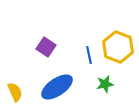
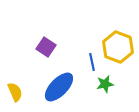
blue line: moved 3 px right, 7 px down
blue ellipse: moved 2 px right; rotated 12 degrees counterclockwise
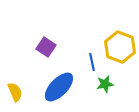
yellow hexagon: moved 2 px right
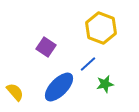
yellow hexagon: moved 19 px left, 19 px up
blue line: moved 4 px left, 2 px down; rotated 60 degrees clockwise
yellow semicircle: rotated 18 degrees counterclockwise
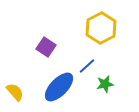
yellow hexagon: rotated 12 degrees clockwise
blue line: moved 1 px left, 2 px down
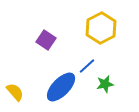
purple square: moved 7 px up
blue ellipse: moved 2 px right
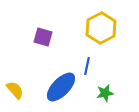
purple square: moved 3 px left, 3 px up; rotated 18 degrees counterclockwise
blue line: rotated 36 degrees counterclockwise
green star: moved 9 px down
yellow semicircle: moved 2 px up
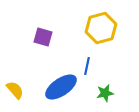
yellow hexagon: rotated 12 degrees clockwise
blue ellipse: rotated 12 degrees clockwise
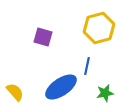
yellow hexagon: moved 2 px left
yellow semicircle: moved 2 px down
